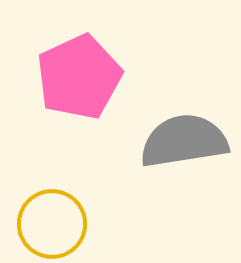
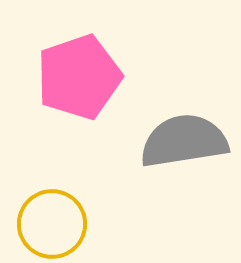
pink pentagon: rotated 6 degrees clockwise
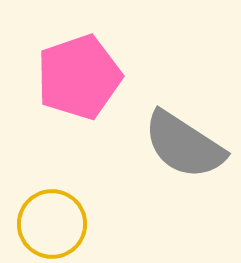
gray semicircle: moved 4 px down; rotated 138 degrees counterclockwise
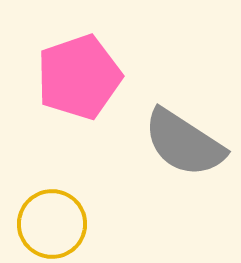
gray semicircle: moved 2 px up
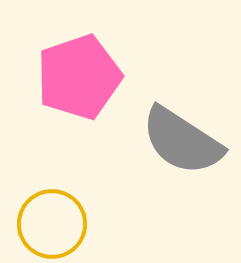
gray semicircle: moved 2 px left, 2 px up
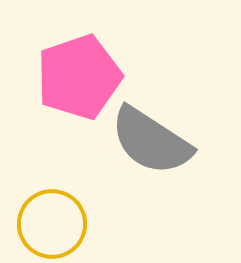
gray semicircle: moved 31 px left
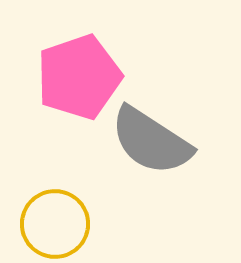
yellow circle: moved 3 px right
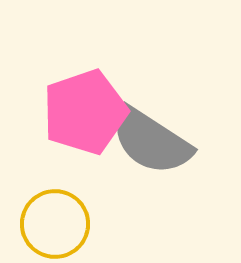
pink pentagon: moved 6 px right, 35 px down
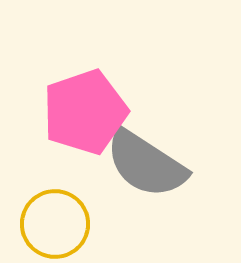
gray semicircle: moved 5 px left, 23 px down
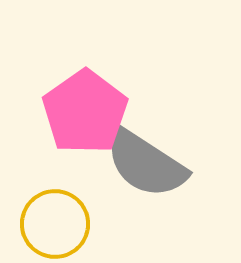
pink pentagon: rotated 16 degrees counterclockwise
